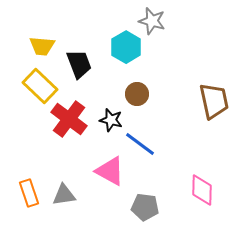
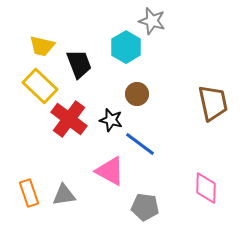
yellow trapezoid: rotated 8 degrees clockwise
brown trapezoid: moved 1 px left, 2 px down
pink diamond: moved 4 px right, 2 px up
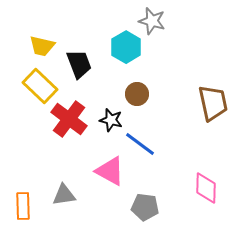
orange rectangle: moved 6 px left, 13 px down; rotated 16 degrees clockwise
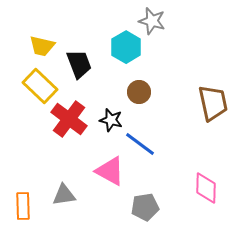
brown circle: moved 2 px right, 2 px up
gray pentagon: rotated 16 degrees counterclockwise
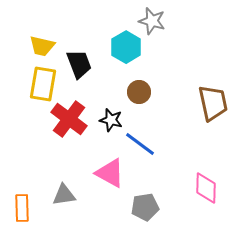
yellow rectangle: moved 3 px right, 2 px up; rotated 56 degrees clockwise
pink triangle: moved 2 px down
orange rectangle: moved 1 px left, 2 px down
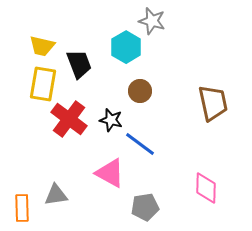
brown circle: moved 1 px right, 1 px up
gray triangle: moved 8 px left
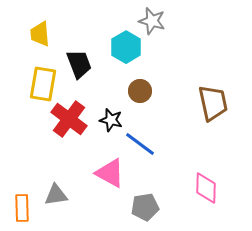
yellow trapezoid: moved 2 px left, 12 px up; rotated 72 degrees clockwise
